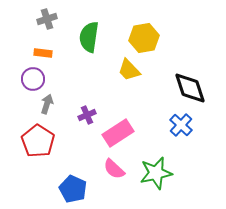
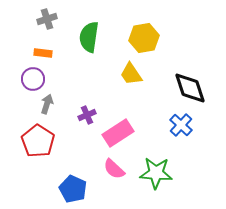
yellow trapezoid: moved 2 px right, 4 px down; rotated 10 degrees clockwise
green star: rotated 16 degrees clockwise
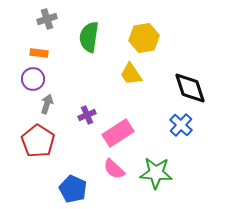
orange rectangle: moved 4 px left
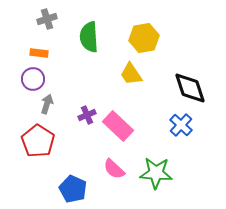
green semicircle: rotated 12 degrees counterclockwise
pink rectangle: moved 7 px up; rotated 76 degrees clockwise
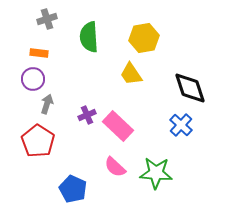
pink semicircle: moved 1 px right, 2 px up
